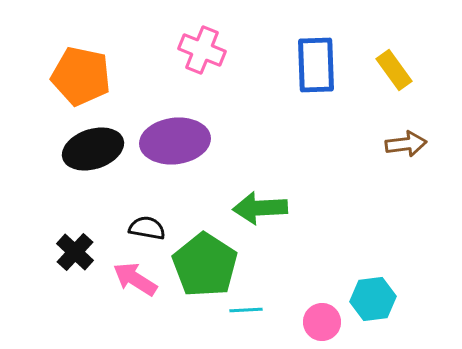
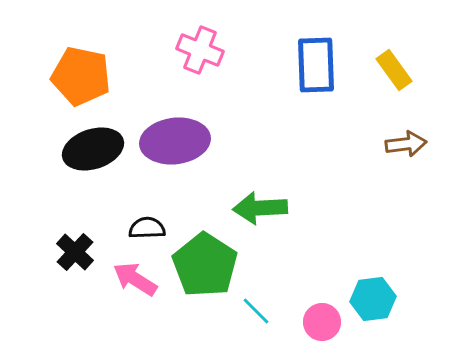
pink cross: moved 2 px left
black semicircle: rotated 12 degrees counterclockwise
cyan line: moved 10 px right, 1 px down; rotated 48 degrees clockwise
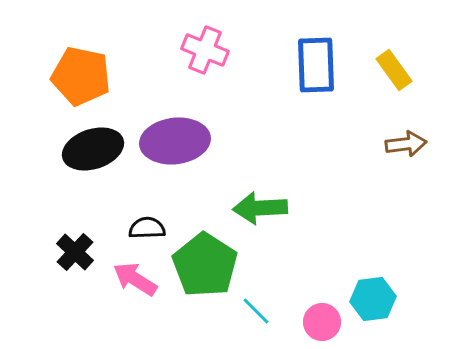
pink cross: moved 5 px right
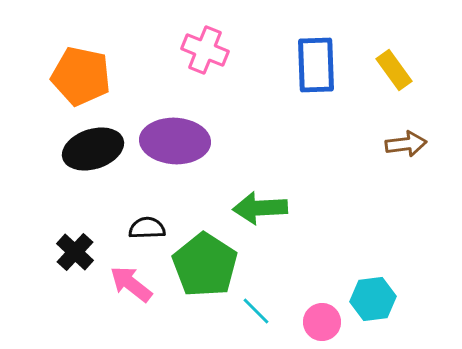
purple ellipse: rotated 10 degrees clockwise
pink arrow: moved 4 px left, 5 px down; rotated 6 degrees clockwise
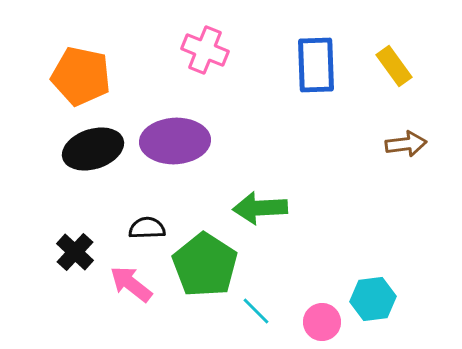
yellow rectangle: moved 4 px up
purple ellipse: rotated 6 degrees counterclockwise
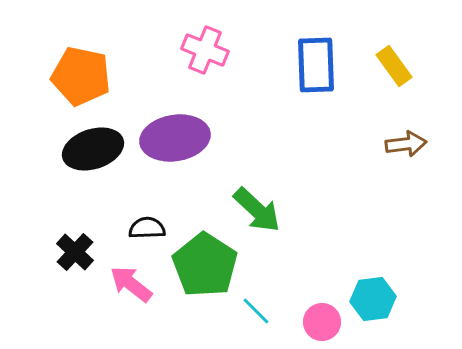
purple ellipse: moved 3 px up; rotated 6 degrees counterclockwise
green arrow: moved 3 px left, 2 px down; rotated 134 degrees counterclockwise
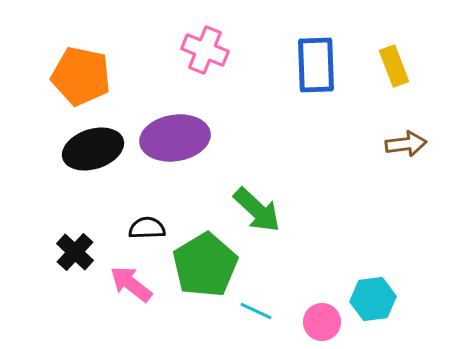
yellow rectangle: rotated 15 degrees clockwise
green pentagon: rotated 8 degrees clockwise
cyan line: rotated 20 degrees counterclockwise
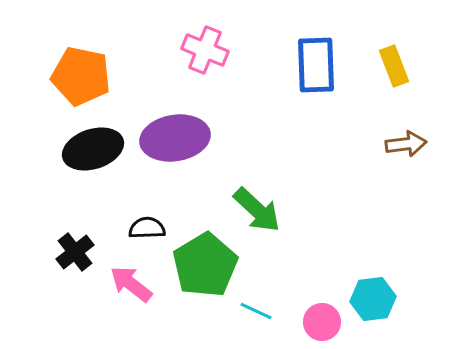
black cross: rotated 9 degrees clockwise
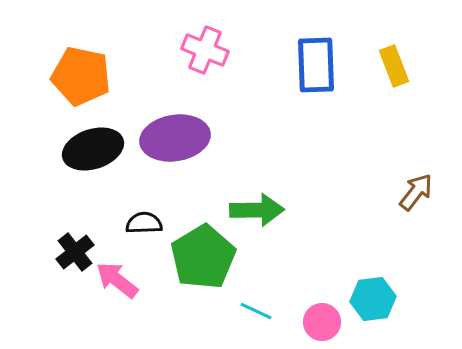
brown arrow: moved 10 px right, 48 px down; rotated 45 degrees counterclockwise
green arrow: rotated 44 degrees counterclockwise
black semicircle: moved 3 px left, 5 px up
green pentagon: moved 2 px left, 8 px up
pink arrow: moved 14 px left, 4 px up
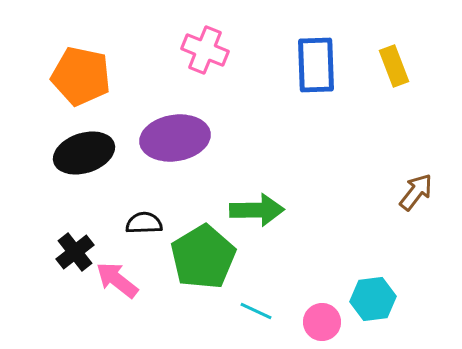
black ellipse: moved 9 px left, 4 px down
